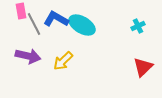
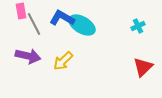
blue L-shape: moved 6 px right, 1 px up
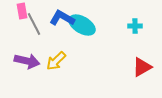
pink rectangle: moved 1 px right
cyan cross: moved 3 px left; rotated 24 degrees clockwise
purple arrow: moved 1 px left, 5 px down
yellow arrow: moved 7 px left
red triangle: moved 1 px left; rotated 15 degrees clockwise
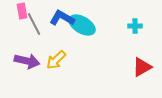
yellow arrow: moved 1 px up
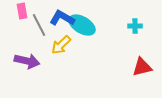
gray line: moved 5 px right, 1 px down
yellow arrow: moved 5 px right, 15 px up
red triangle: rotated 15 degrees clockwise
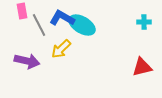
cyan cross: moved 9 px right, 4 px up
yellow arrow: moved 4 px down
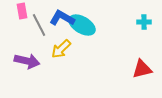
red triangle: moved 2 px down
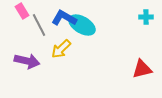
pink rectangle: rotated 21 degrees counterclockwise
blue L-shape: moved 2 px right
cyan cross: moved 2 px right, 5 px up
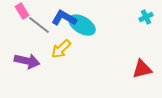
cyan cross: rotated 24 degrees counterclockwise
gray line: rotated 25 degrees counterclockwise
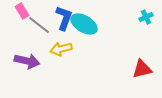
blue L-shape: rotated 80 degrees clockwise
cyan ellipse: moved 2 px right, 1 px up
yellow arrow: rotated 30 degrees clockwise
